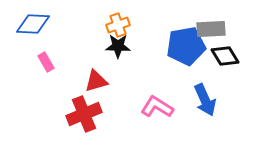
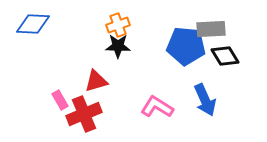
blue pentagon: rotated 15 degrees clockwise
pink rectangle: moved 14 px right, 38 px down
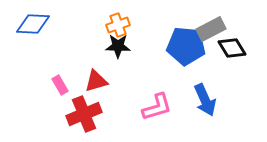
gray rectangle: rotated 24 degrees counterclockwise
black diamond: moved 7 px right, 8 px up
pink rectangle: moved 15 px up
pink L-shape: rotated 132 degrees clockwise
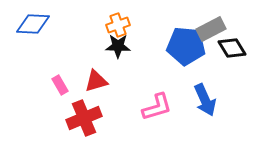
red cross: moved 4 px down
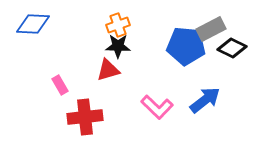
black diamond: rotated 32 degrees counterclockwise
red triangle: moved 12 px right, 11 px up
blue arrow: rotated 104 degrees counterclockwise
pink L-shape: rotated 60 degrees clockwise
red cross: moved 1 px right, 1 px up; rotated 16 degrees clockwise
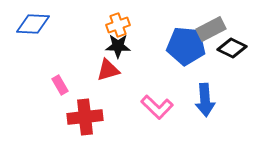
blue arrow: rotated 124 degrees clockwise
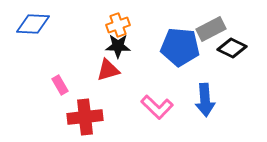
blue pentagon: moved 6 px left, 1 px down
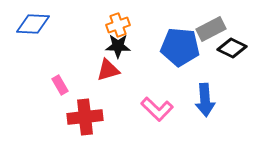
pink L-shape: moved 2 px down
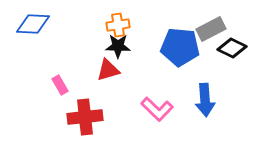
orange cross: rotated 10 degrees clockwise
